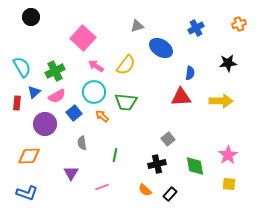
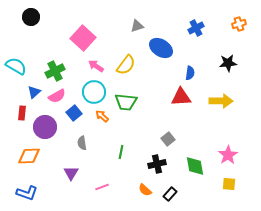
cyan semicircle: moved 6 px left, 1 px up; rotated 30 degrees counterclockwise
red rectangle: moved 5 px right, 10 px down
purple circle: moved 3 px down
green line: moved 6 px right, 3 px up
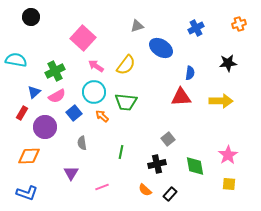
cyan semicircle: moved 6 px up; rotated 20 degrees counterclockwise
red rectangle: rotated 24 degrees clockwise
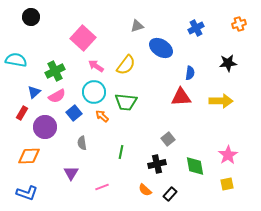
yellow square: moved 2 px left; rotated 16 degrees counterclockwise
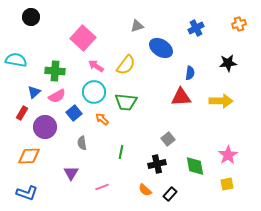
green cross: rotated 30 degrees clockwise
orange arrow: moved 3 px down
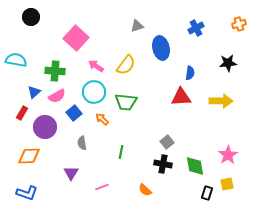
pink square: moved 7 px left
blue ellipse: rotated 45 degrees clockwise
gray square: moved 1 px left, 3 px down
black cross: moved 6 px right; rotated 24 degrees clockwise
black rectangle: moved 37 px right, 1 px up; rotated 24 degrees counterclockwise
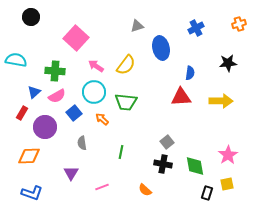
blue L-shape: moved 5 px right
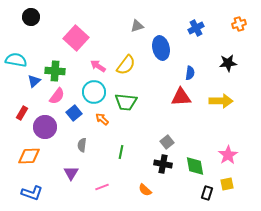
pink arrow: moved 2 px right
blue triangle: moved 11 px up
pink semicircle: rotated 24 degrees counterclockwise
gray semicircle: moved 2 px down; rotated 16 degrees clockwise
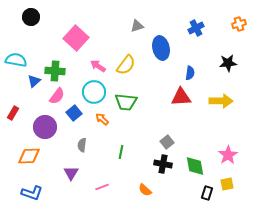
red rectangle: moved 9 px left
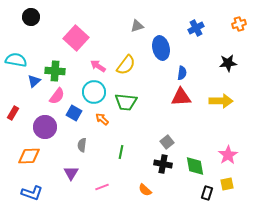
blue semicircle: moved 8 px left
blue square: rotated 21 degrees counterclockwise
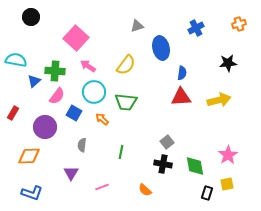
pink arrow: moved 10 px left
yellow arrow: moved 2 px left, 1 px up; rotated 15 degrees counterclockwise
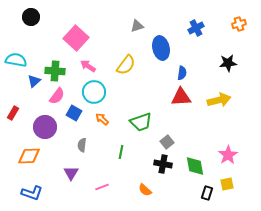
green trapezoid: moved 15 px right, 20 px down; rotated 25 degrees counterclockwise
